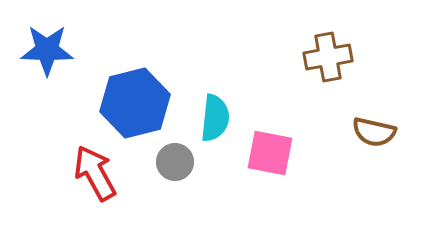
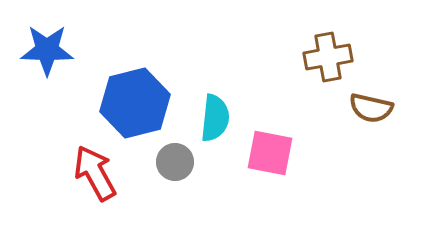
brown semicircle: moved 3 px left, 24 px up
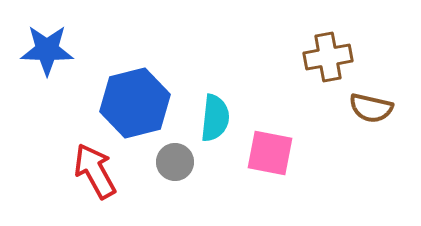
red arrow: moved 2 px up
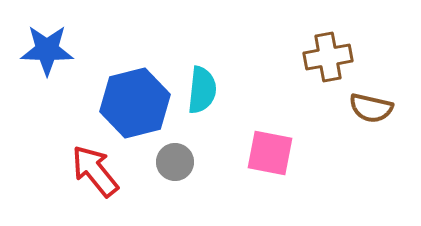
cyan semicircle: moved 13 px left, 28 px up
red arrow: rotated 10 degrees counterclockwise
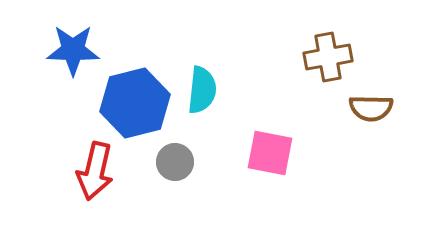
blue star: moved 26 px right
brown semicircle: rotated 12 degrees counterclockwise
red arrow: rotated 128 degrees counterclockwise
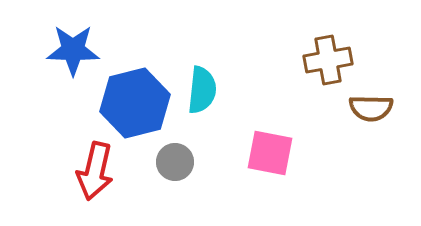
brown cross: moved 3 px down
